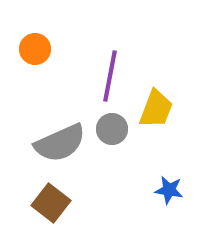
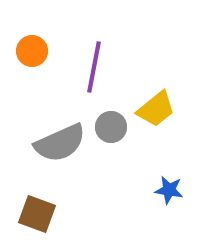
orange circle: moved 3 px left, 2 px down
purple line: moved 16 px left, 9 px up
yellow trapezoid: rotated 30 degrees clockwise
gray circle: moved 1 px left, 2 px up
brown square: moved 14 px left, 11 px down; rotated 18 degrees counterclockwise
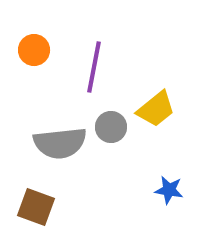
orange circle: moved 2 px right, 1 px up
gray semicircle: rotated 18 degrees clockwise
brown square: moved 1 px left, 7 px up
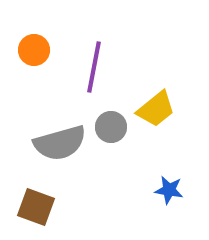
gray semicircle: rotated 10 degrees counterclockwise
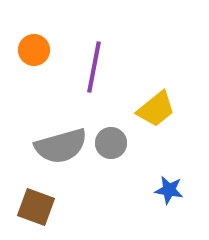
gray circle: moved 16 px down
gray semicircle: moved 1 px right, 3 px down
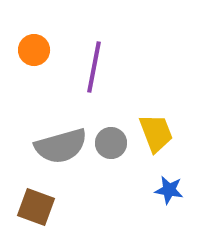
yellow trapezoid: moved 24 px down; rotated 72 degrees counterclockwise
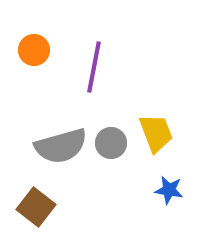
brown square: rotated 18 degrees clockwise
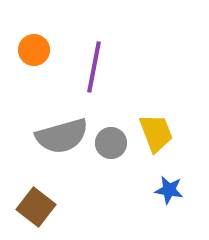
gray semicircle: moved 1 px right, 10 px up
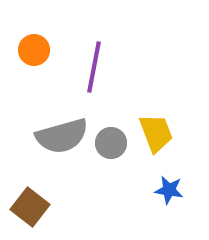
brown square: moved 6 px left
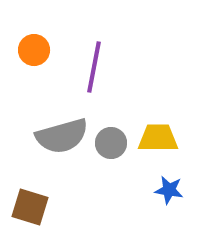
yellow trapezoid: moved 2 px right, 5 px down; rotated 69 degrees counterclockwise
brown square: rotated 21 degrees counterclockwise
